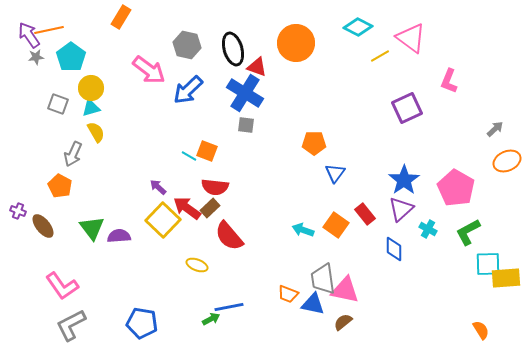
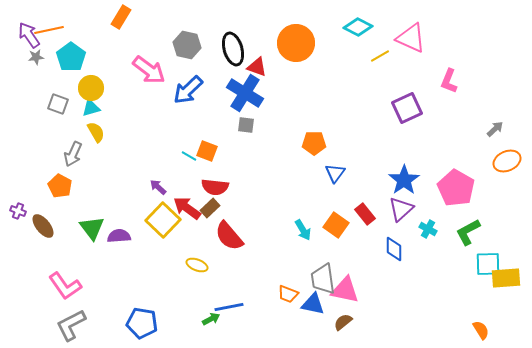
pink triangle at (411, 38): rotated 12 degrees counterclockwise
cyan arrow at (303, 230): rotated 140 degrees counterclockwise
pink L-shape at (62, 286): moved 3 px right
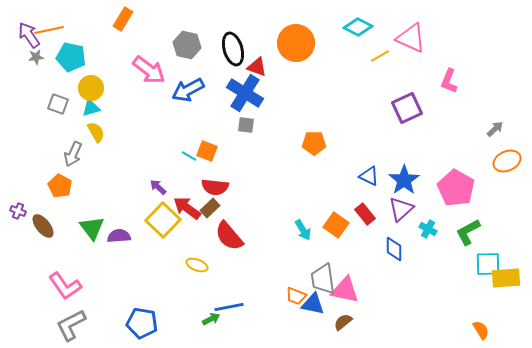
orange rectangle at (121, 17): moved 2 px right, 2 px down
cyan pentagon at (71, 57): rotated 24 degrees counterclockwise
blue arrow at (188, 90): rotated 16 degrees clockwise
blue triangle at (335, 173): moved 34 px right, 3 px down; rotated 40 degrees counterclockwise
orange trapezoid at (288, 294): moved 8 px right, 2 px down
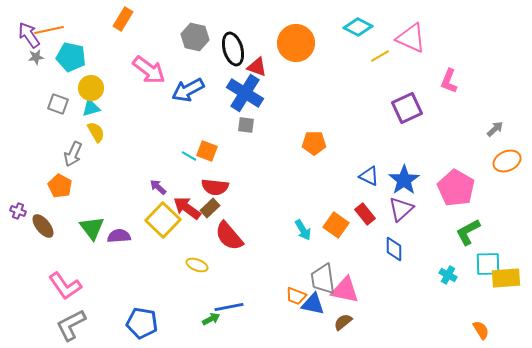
gray hexagon at (187, 45): moved 8 px right, 8 px up
cyan cross at (428, 229): moved 20 px right, 46 px down
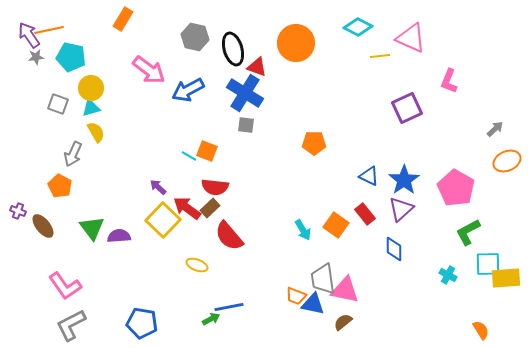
yellow line at (380, 56): rotated 24 degrees clockwise
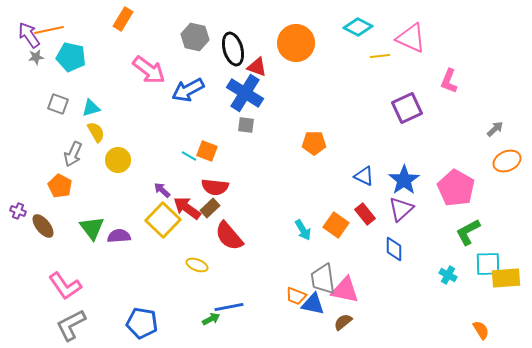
yellow circle at (91, 88): moved 27 px right, 72 px down
blue triangle at (369, 176): moved 5 px left
purple arrow at (158, 187): moved 4 px right, 3 px down
